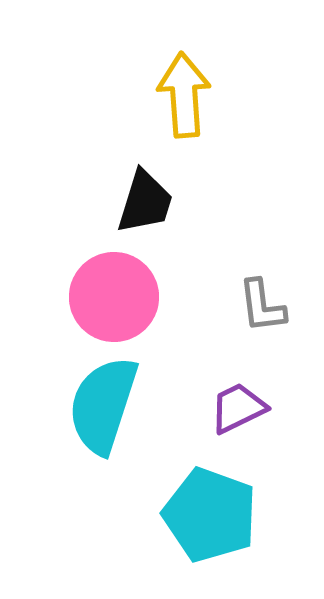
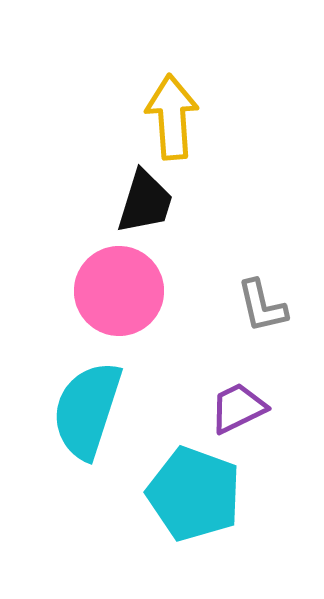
yellow arrow: moved 12 px left, 22 px down
pink circle: moved 5 px right, 6 px up
gray L-shape: rotated 6 degrees counterclockwise
cyan semicircle: moved 16 px left, 5 px down
cyan pentagon: moved 16 px left, 21 px up
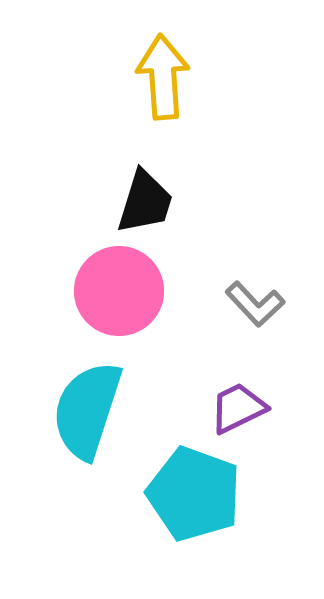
yellow arrow: moved 9 px left, 40 px up
gray L-shape: moved 7 px left, 2 px up; rotated 30 degrees counterclockwise
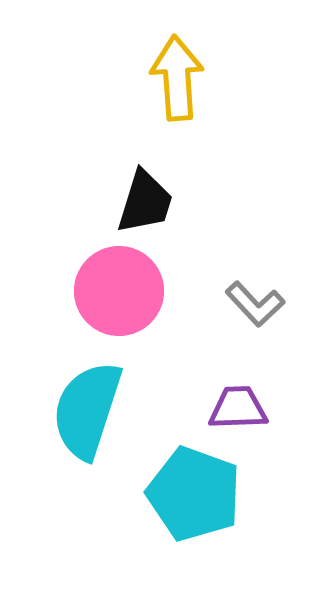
yellow arrow: moved 14 px right, 1 px down
purple trapezoid: rotated 24 degrees clockwise
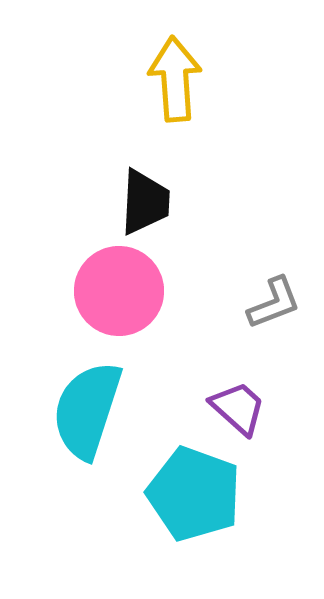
yellow arrow: moved 2 px left, 1 px down
black trapezoid: rotated 14 degrees counterclockwise
gray L-shape: moved 19 px right, 1 px up; rotated 68 degrees counterclockwise
purple trapezoid: rotated 44 degrees clockwise
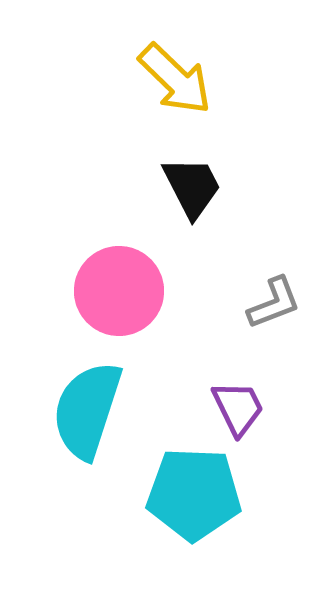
yellow arrow: rotated 138 degrees clockwise
black trapezoid: moved 47 px right, 15 px up; rotated 30 degrees counterclockwise
purple trapezoid: rotated 22 degrees clockwise
cyan pentagon: rotated 18 degrees counterclockwise
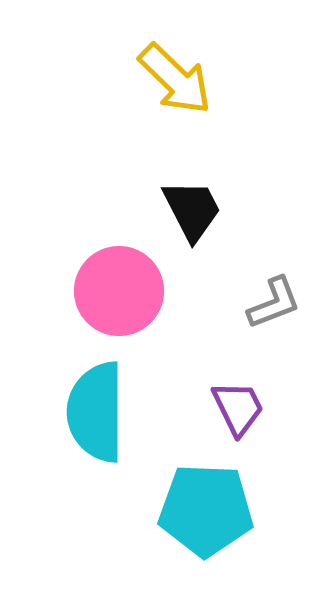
black trapezoid: moved 23 px down
cyan semicircle: moved 9 px right, 2 px down; rotated 18 degrees counterclockwise
cyan pentagon: moved 12 px right, 16 px down
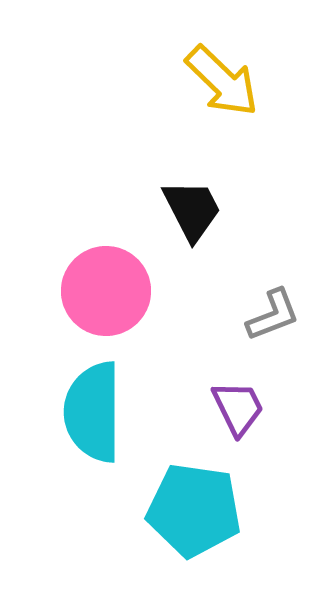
yellow arrow: moved 47 px right, 2 px down
pink circle: moved 13 px left
gray L-shape: moved 1 px left, 12 px down
cyan semicircle: moved 3 px left
cyan pentagon: moved 12 px left; rotated 6 degrees clockwise
